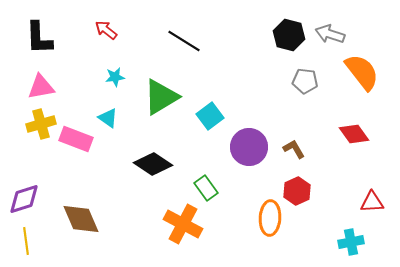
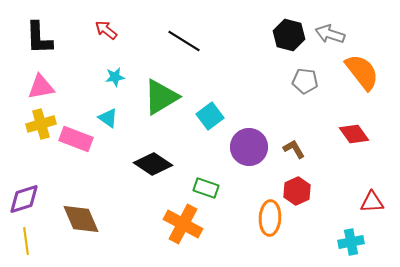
green rectangle: rotated 35 degrees counterclockwise
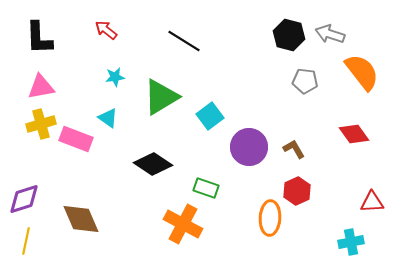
yellow line: rotated 20 degrees clockwise
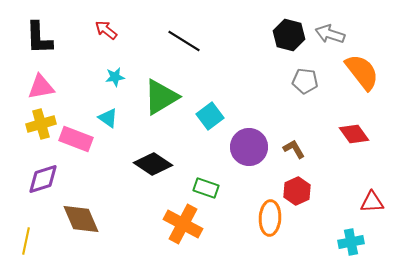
purple diamond: moved 19 px right, 20 px up
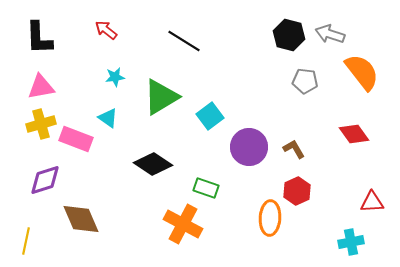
purple diamond: moved 2 px right, 1 px down
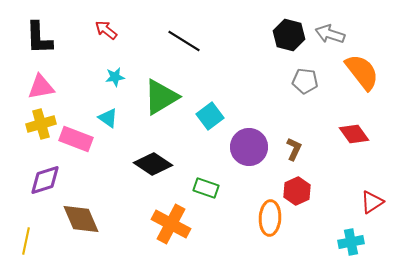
brown L-shape: rotated 55 degrees clockwise
red triangle: rotated 30 degrees counterclockwise
orange cross: moved 12 px left
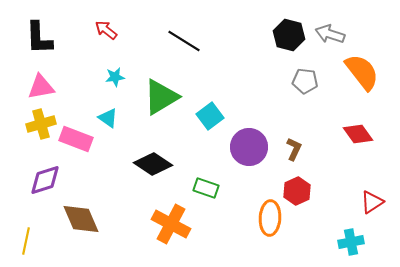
red diamond: moved 4 px right
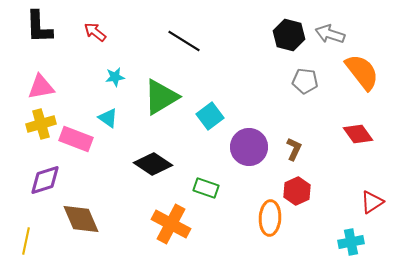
red arrow: moved 11 px left, 2 px down
black L-shape: moved 11 px up
